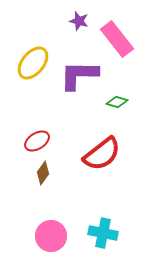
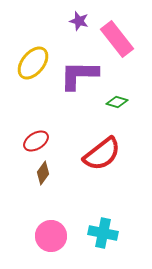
red ellipse: moved 1 px left
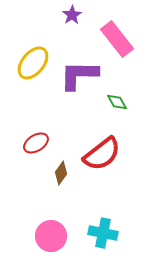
purple star: moved 7 px left, 6 px up; rotated 24 degrees clockwise
green diamond: rotated 45 degrees clockwise
red ellipse: moved 2 px down
brown diamond: moved 18 px right
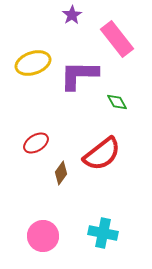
yellow ellipse: rotated 32 degrees clockwise
pink circle: moved 8 px left
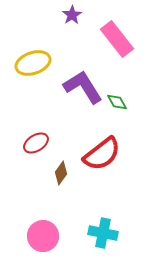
purple L-shape: moved 4 px right, 12 px down; rotated 57 degrees clockwise
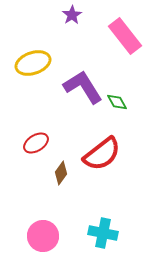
pink rectangle: moved 8 px right, 3 px up
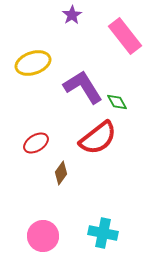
red semicircle: moved 4 px left, 16 px up
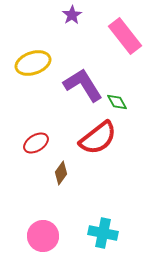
purple L-shape: moved 2 px up
